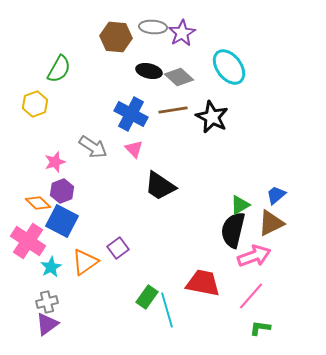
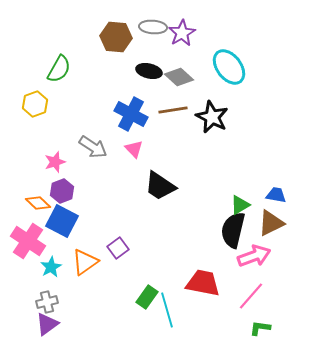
blue trapezoid: rotated 50 degrees clockwise
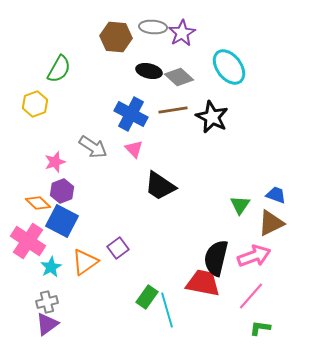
blue trapezoid: rotated 10 degrees clockwise
green triangle: rotated 25 degrees counterclockwise
black semicircle: moved 17 px left, 28 px down
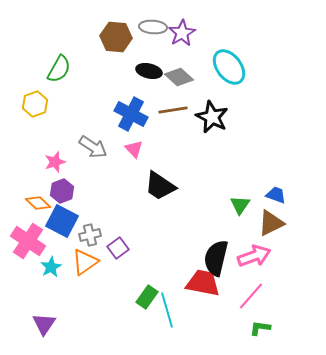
gray cross: moved 43 px right, 67 px up
purple triangle: moved 3 px left; rotated 20 degrees counterclockwise
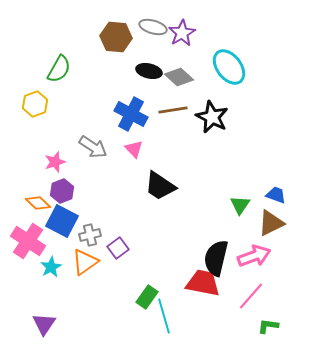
gray ellipse: rotated 12 degrees clockwise
cyan line: moved 3 px left, 6 px down
green L-shape: moved 8 px right, 2 px up
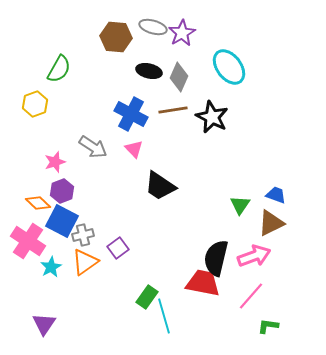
gray diamond: rotated 72 degrees clockwise
gray cross: moved 7 px left
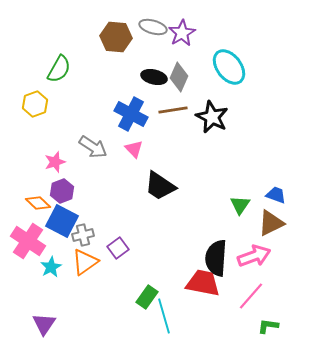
black ellipse: moved 5 px right, 6 px down
black semicircle: rotated 9 degrees counterclockwise
